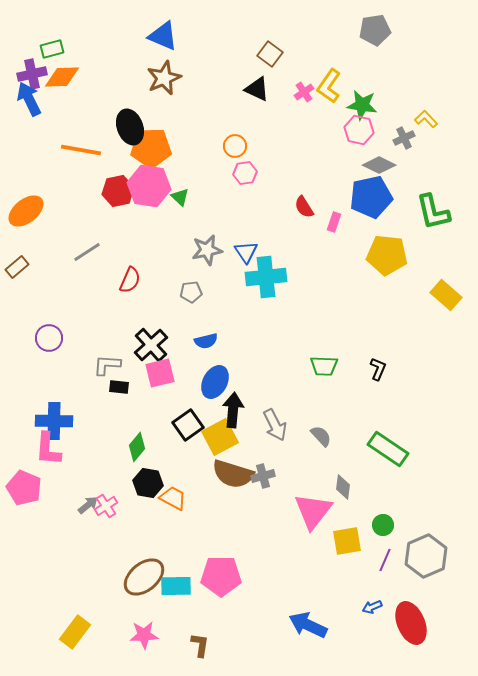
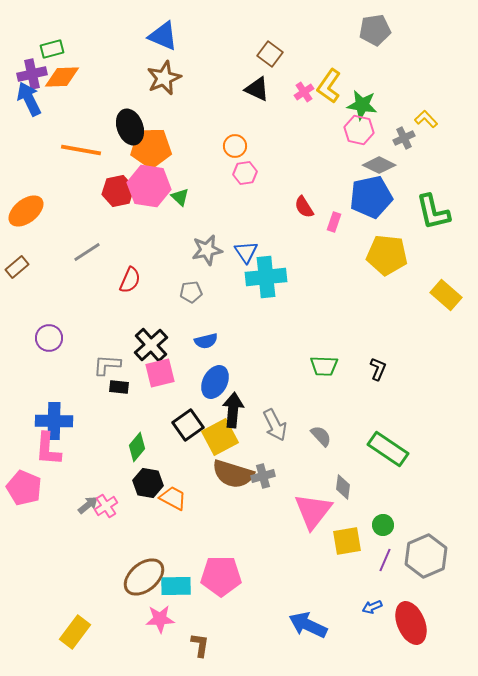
pink star at (144, 635): moved 16 px right, 16 px up
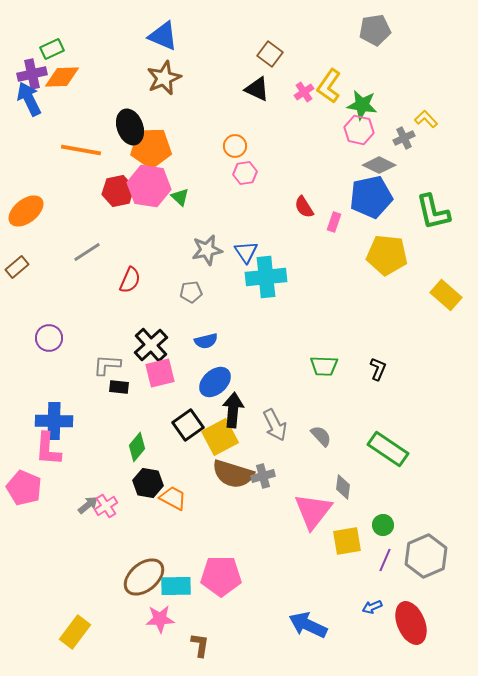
green rectangle at (52, 49): rotated 10 degrees counterclockwise
blue ellipse at (215, 382): rotated 20 degrees clockwise
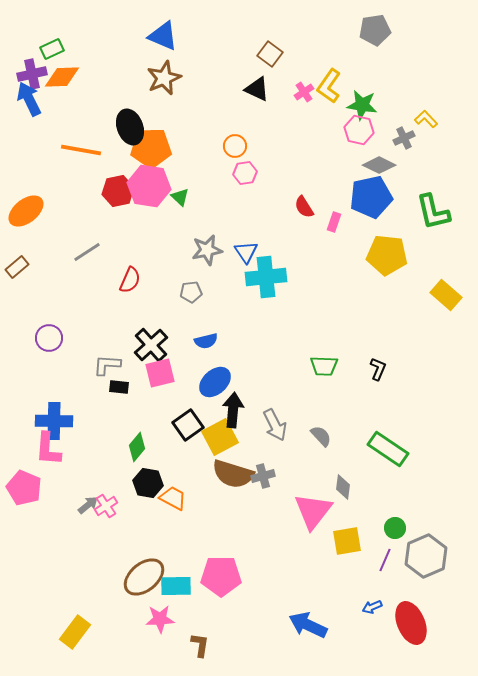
green circle at (383, 525): moved 12 px right, 3 px down
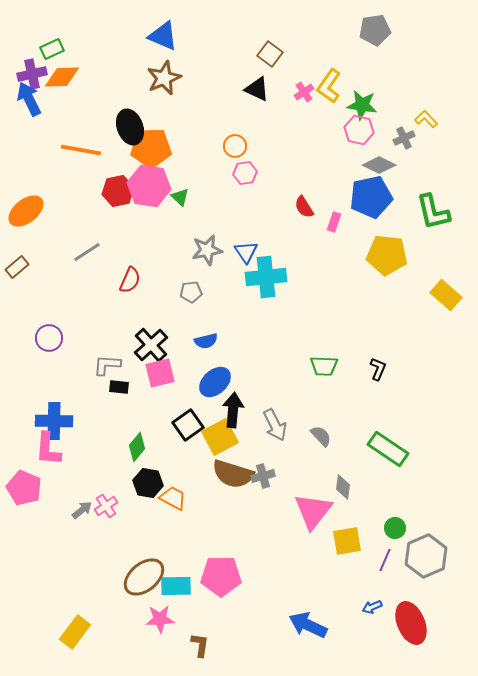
gray arrow at (88, 505): moved 6 px left, 5 px down
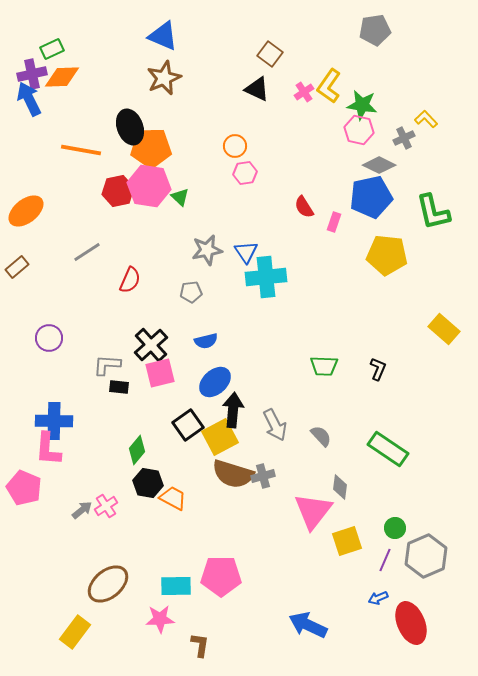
yellow rectangle at (446, 295): moved 2 px left, 34 px down
green diamond at (137, 447): moved 3 px down
gray diamond at (343, 487): moved 3 px left
yellow square at (347, 541): rotated 8 degrees counterclockwise
brown ellipse at (144, 577): moved 36 px left, 7 px down
blue arrow at (372, 607): moved 6 px right, 9 px up
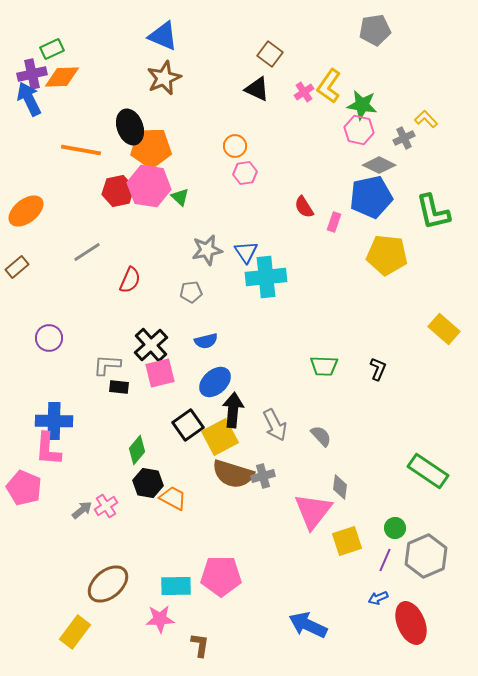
green rectangle at (388, 449): moved 40 px right, 22 px down
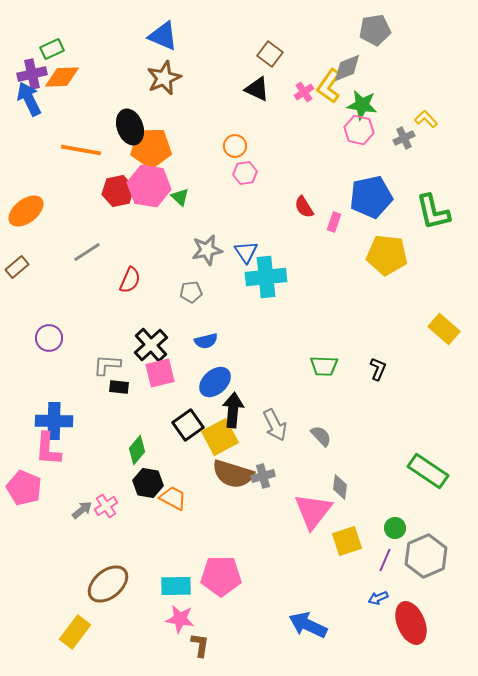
gray diamond at (379, 165): moved 32 px left, 97 px up; rotated 48 degrees counterclockwise
pink star at (160, 619): moved 20 px right; rotated 12 degrees clockwise
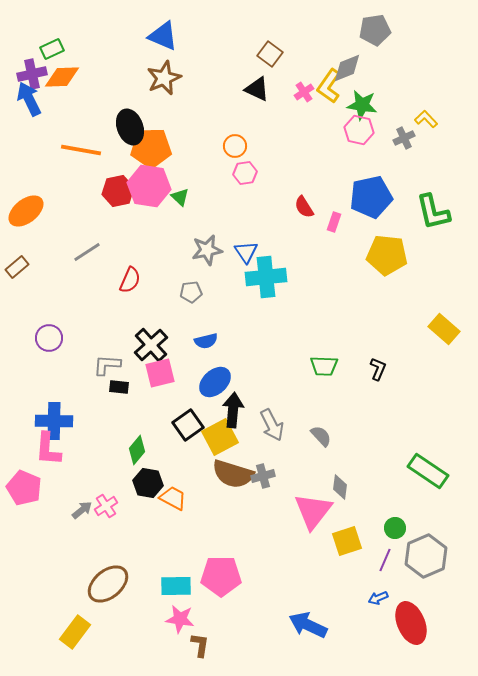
gray arrow at (275, 425): moved 3 px left
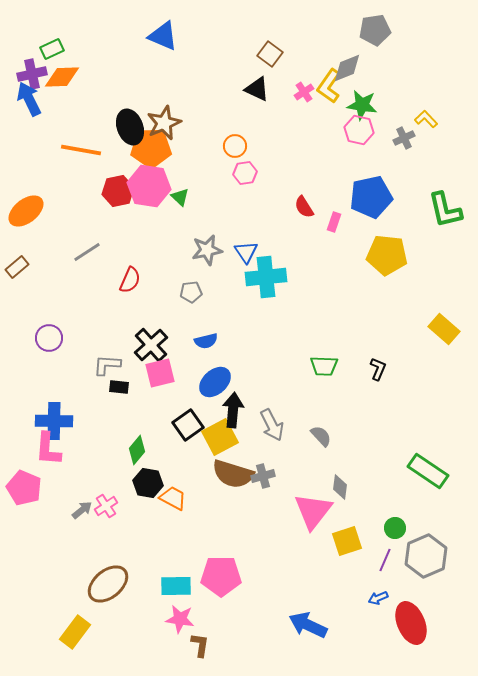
brown star at (164, 78): moved 45 px down
green L-shape at (433, 212): moved 12 px right, 2 px up
